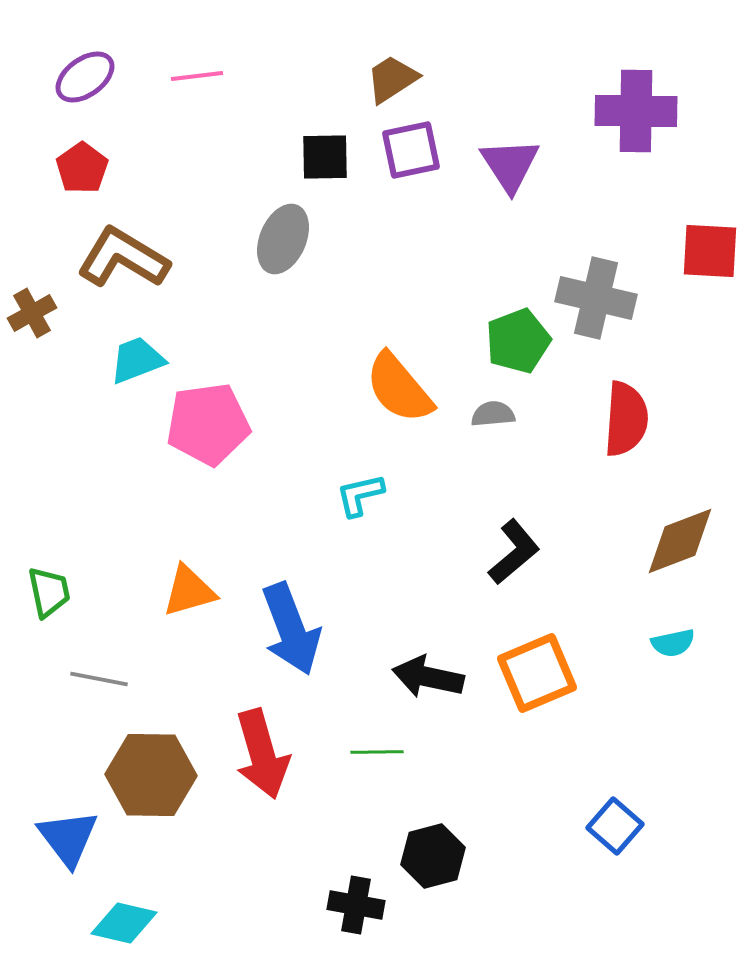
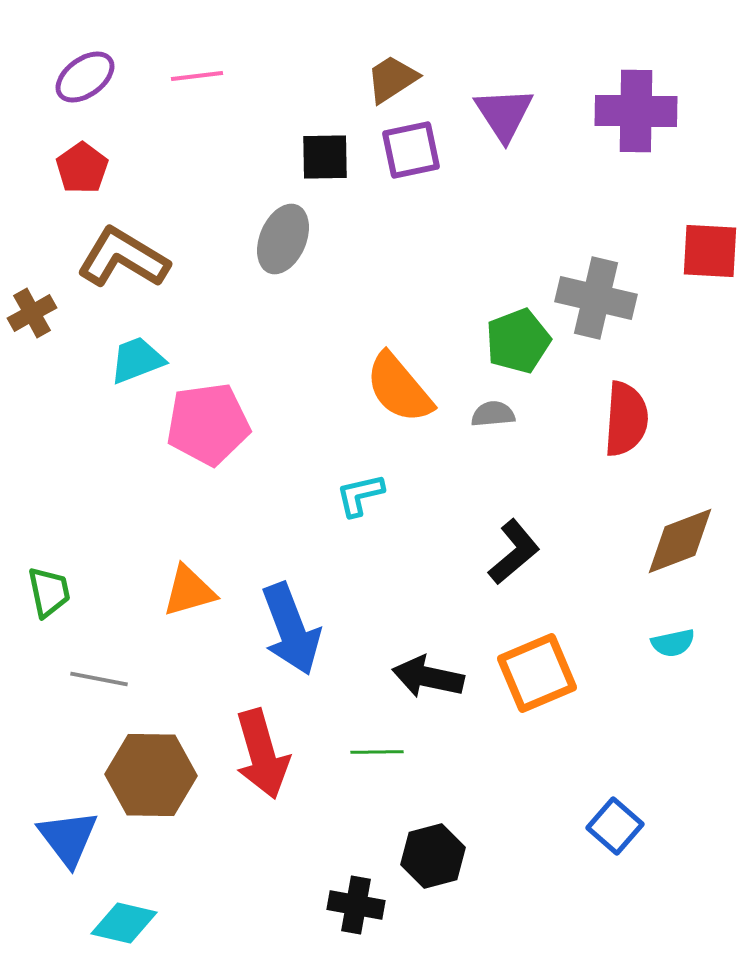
purple triangle: moved 6 px left, 51 px up
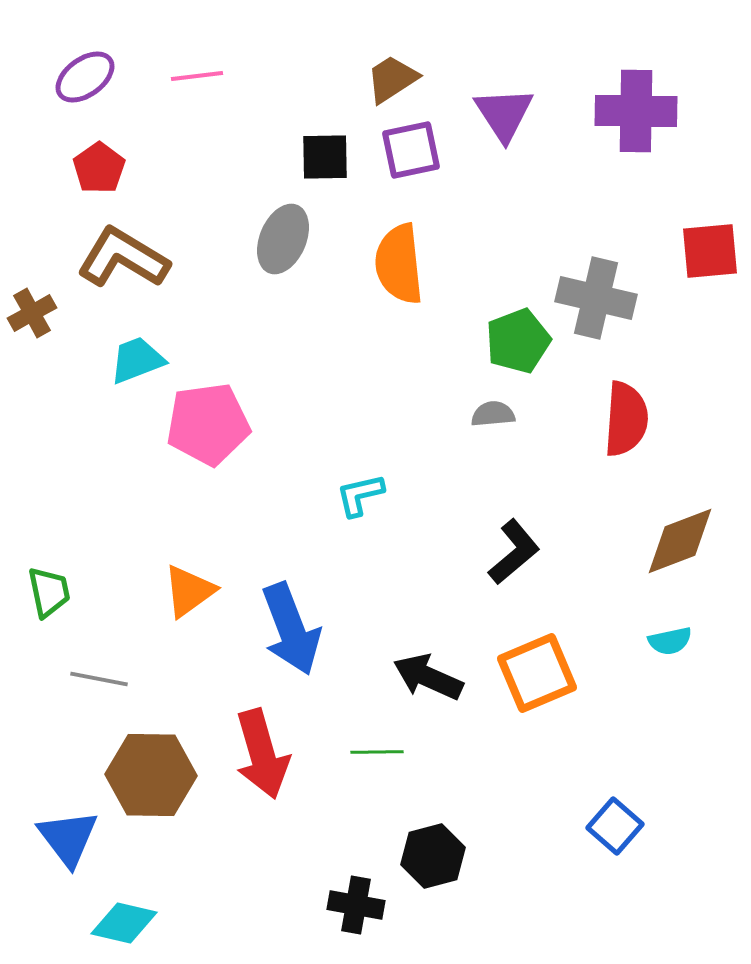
red pentagon: moved 17 px right
red square: rotated 8 degrees counterclockwise
orange semicircle: moved 124 px up; rotated 34 degrees clockwise
orange triangle: rotated 20 degrees counterclockwise
cyan semicircle: moved 3 px left, 2 px up
black arrow: rotated 12 degrees clockwise
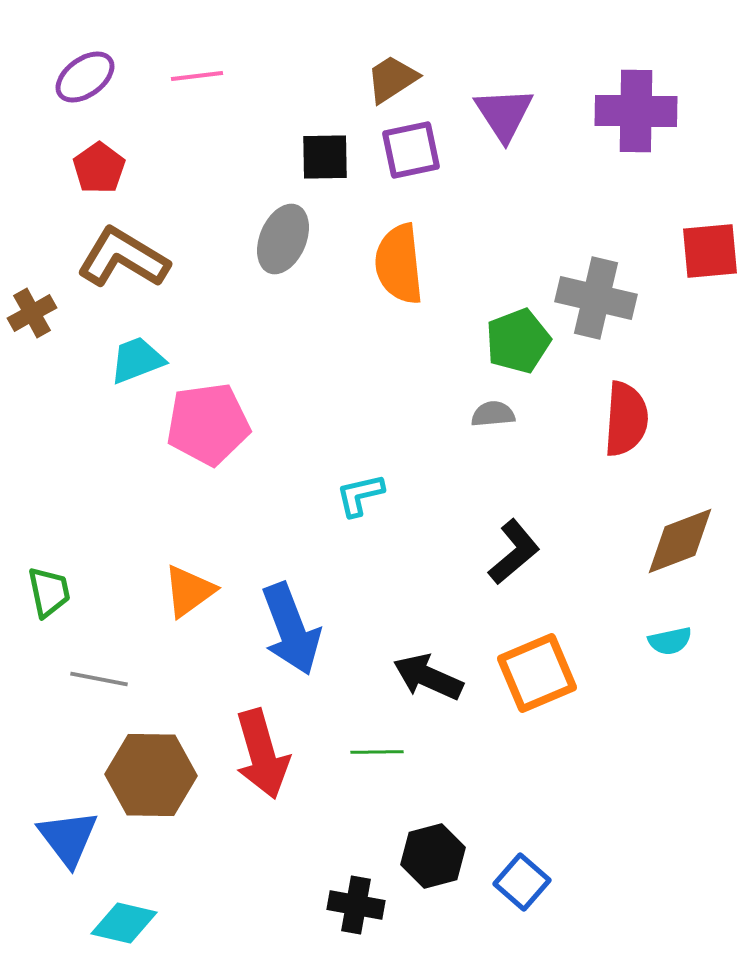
blue square: moved 93 px left, 56 px down
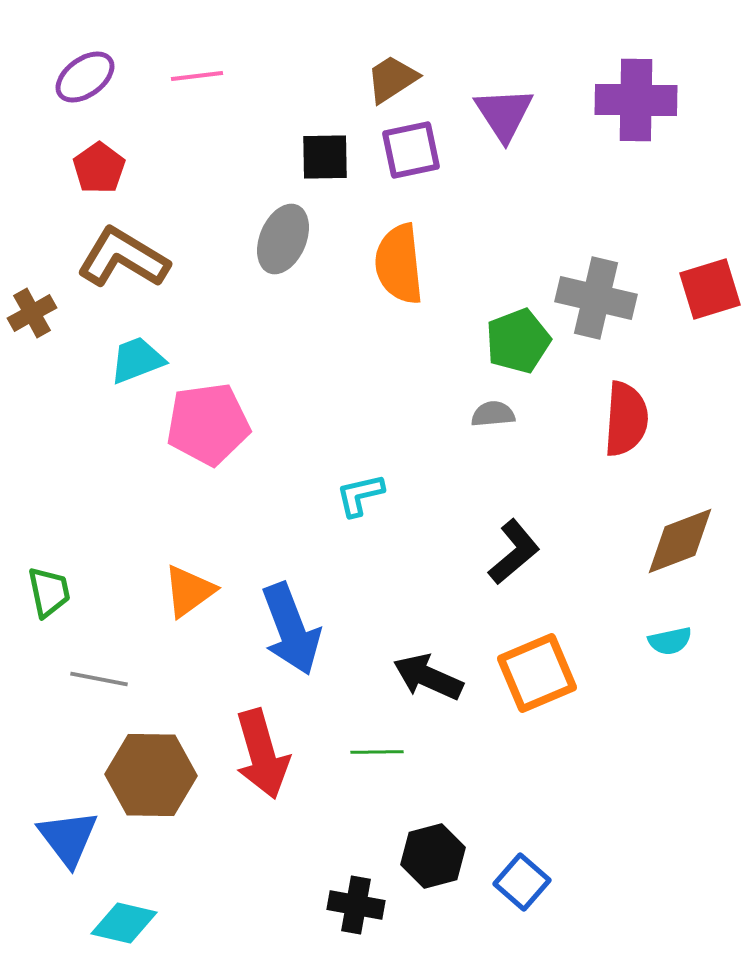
purple cross: moved 11 px up
red square: moved 38 px down; rotated 12 degrees counterclockwise
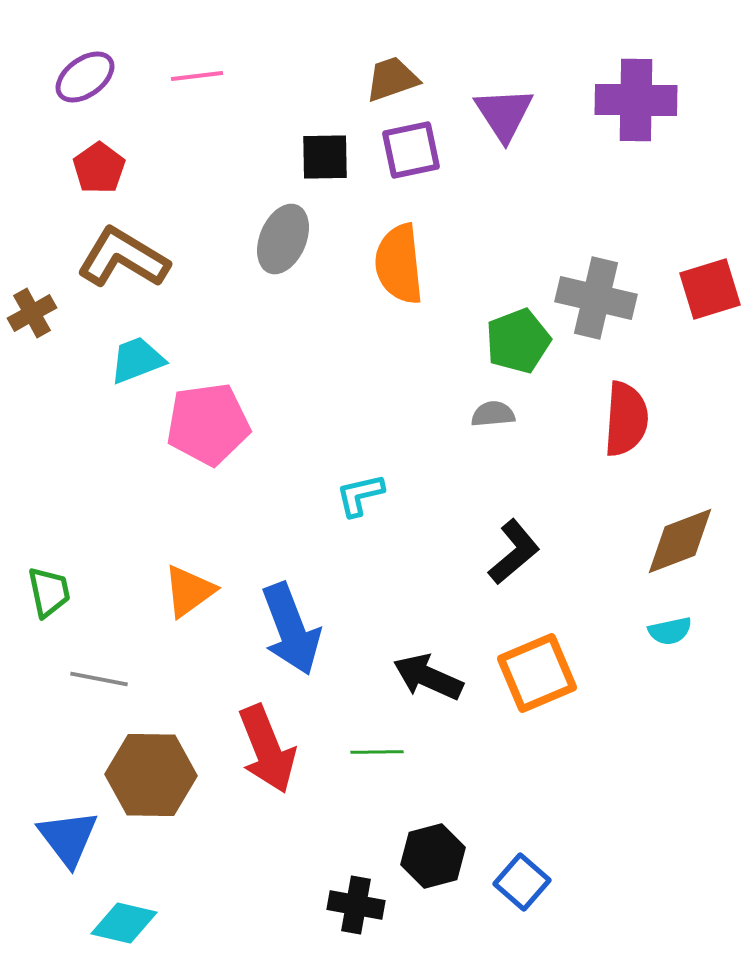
brown trapezoid: rotated 14 degrees clockwise
cyan semicircle: moved 10 px up
red arrow: moved 5 px right, 5 px up; rotated 6 degrees counterclockwise
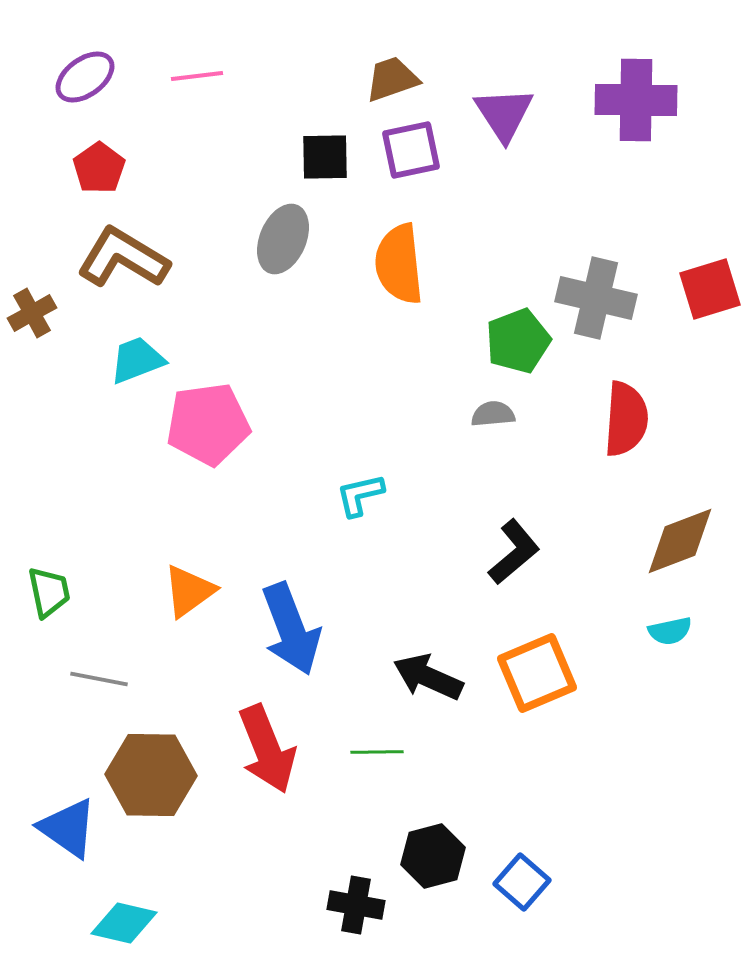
blue triangle: moved 10 px up; rotated 18 degrees counterclockwise
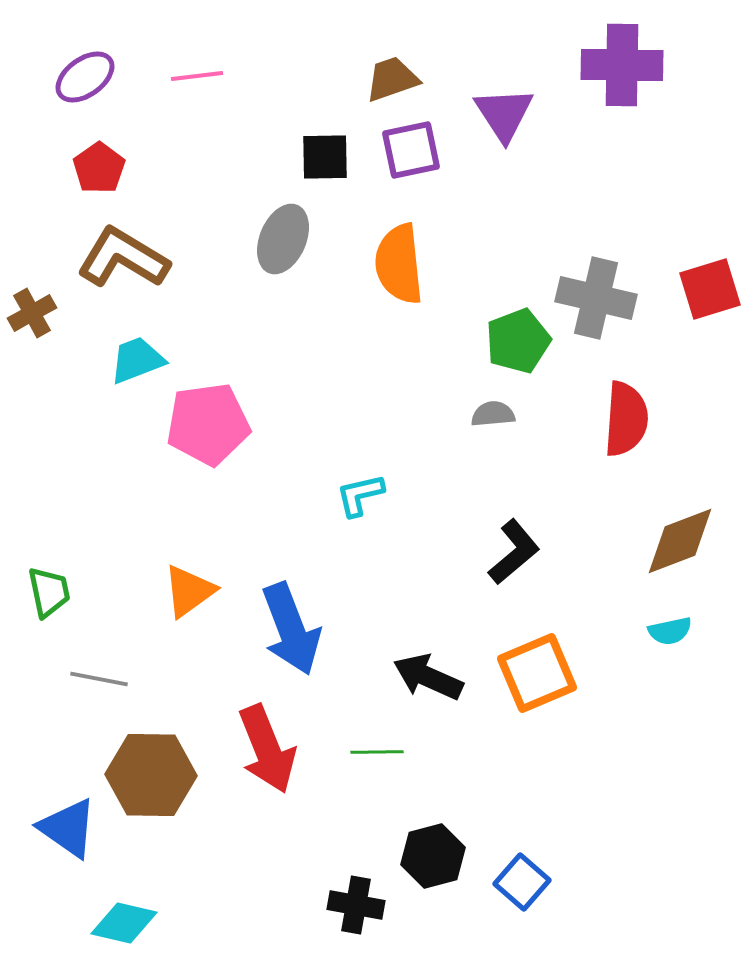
purple cross: moved 14 px left, 35 px up
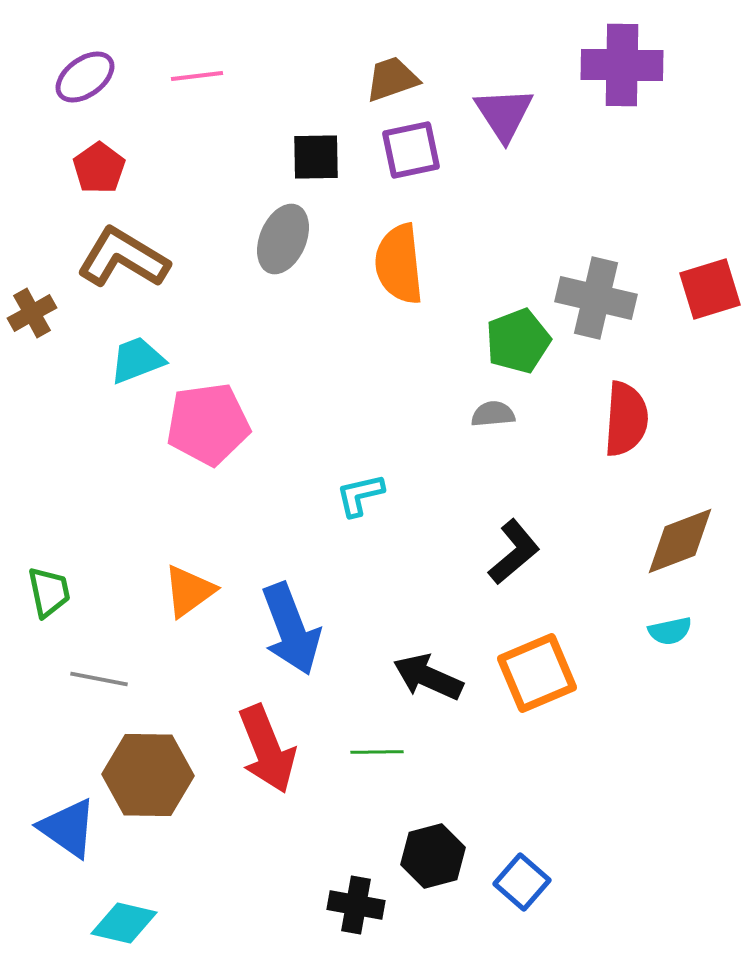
black square: moved 9 px left
brown hexagon: moved 3 px left
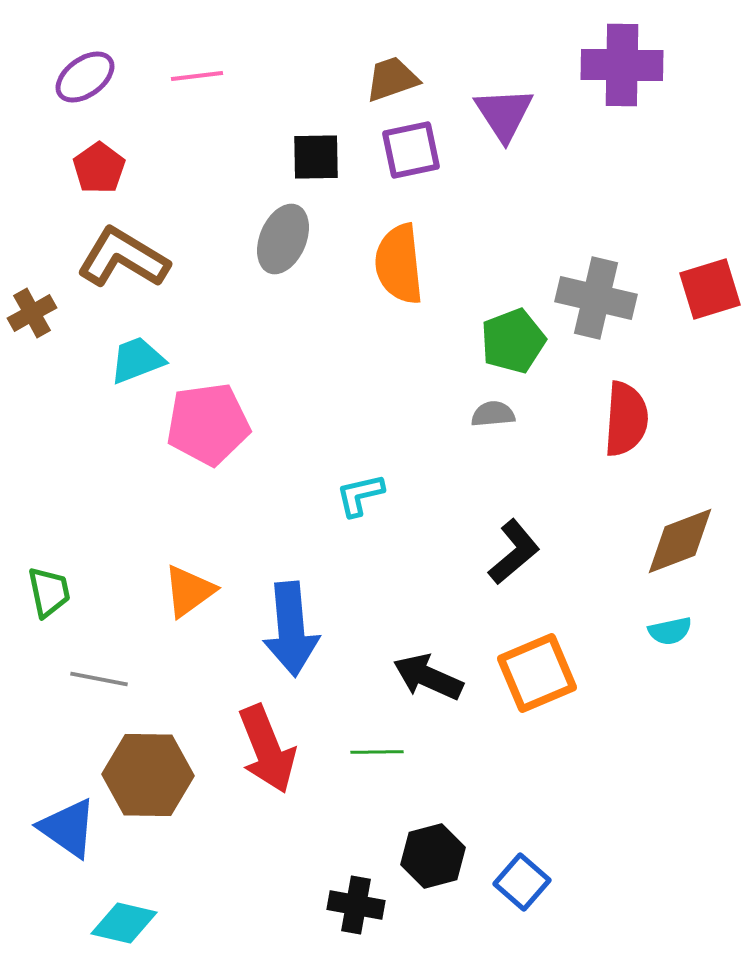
green pentagon: moved 5 px left
blue arrow: rotated 16 degrees clockwise
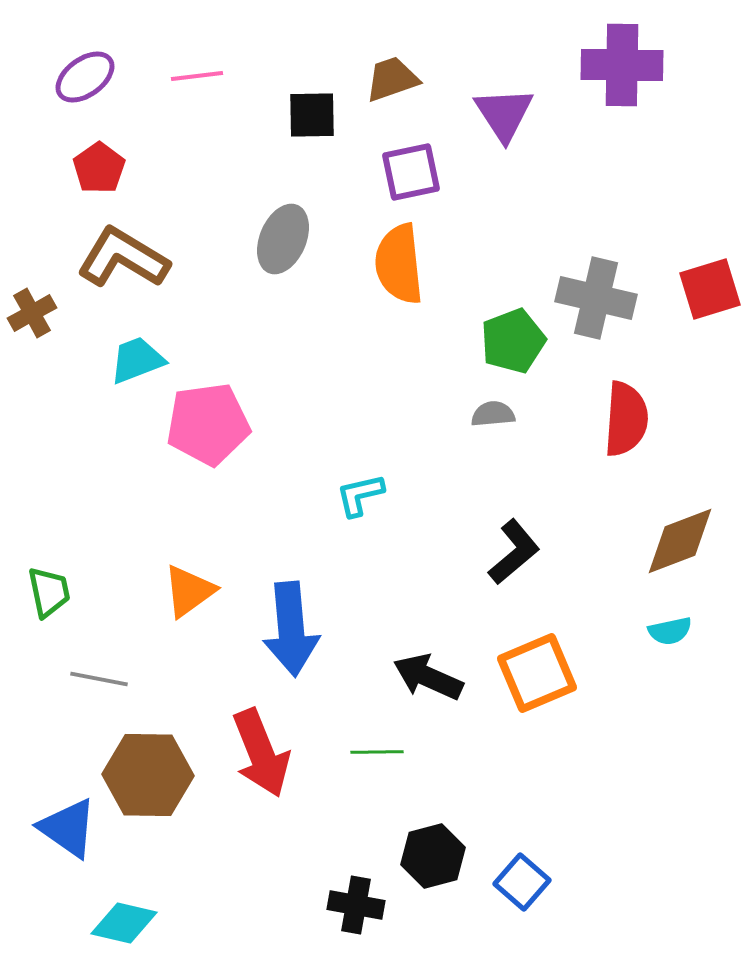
purple square: moved 22 px down
black square: moved 4 px left, 42 px up
red arrow: moved 6 px left, 4 px down
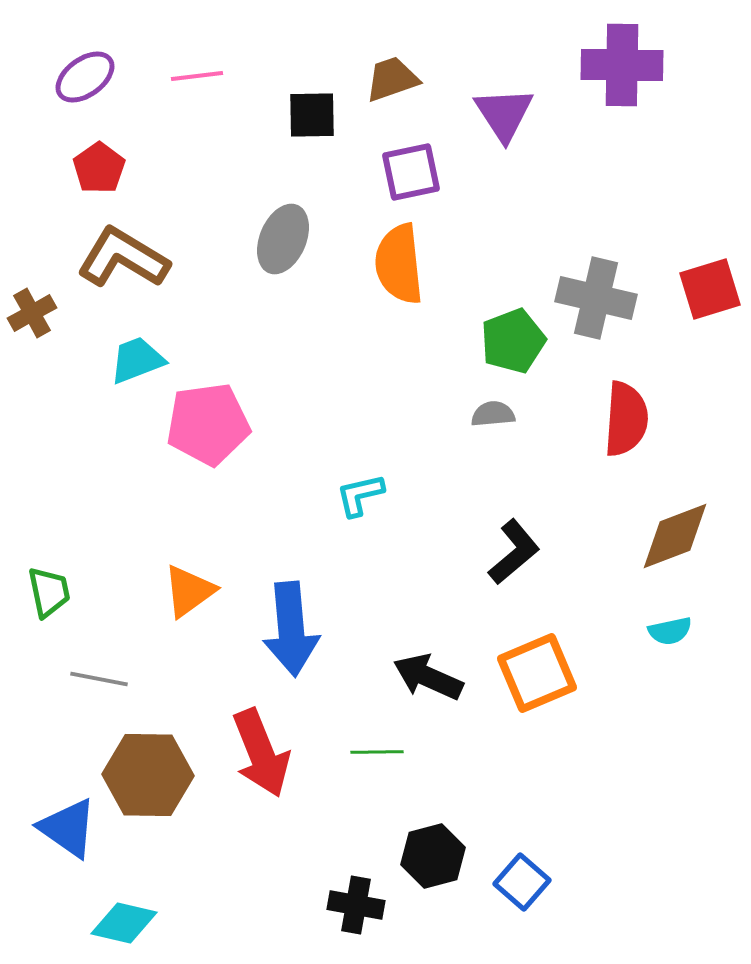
brown diamond: moved 5 px left, 5 px up
